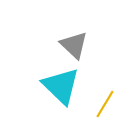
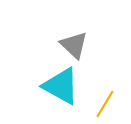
cyan triangle: rotated 15 degrees counterclockwise
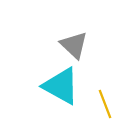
yellow line: rotated 52 degrees counterclockwise
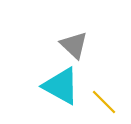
yellow line: moved 1 px left, 2 px up; rotated 24 degrees counterclockwise
